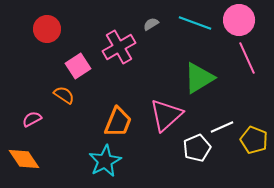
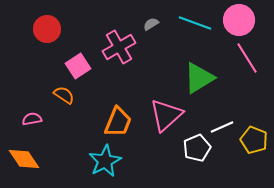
pink line: rotated 8 degrees counterclockwise
pink semicircle: rotated 18 degrees clockwise
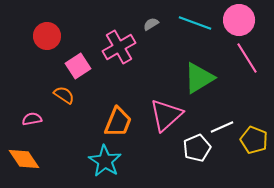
red circle: moved 7 px down
cyan star: rotated 12 degrees counterclockwise
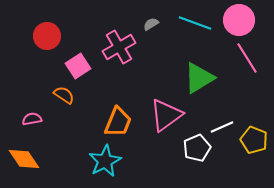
pink triangle: rotated 6 degrees clockwise
cyan star: rotated 12 degrees clockwise
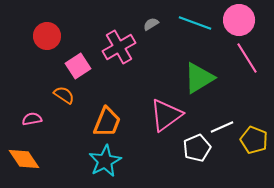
orange trapezoid: moved 11 px left
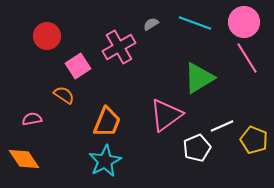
pink circle: moved 5 px right, 2 px down
white line: moved 1 px up
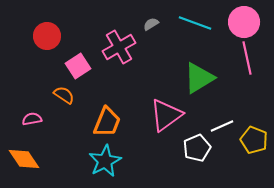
pink line: rotated 20 degrees clockwise
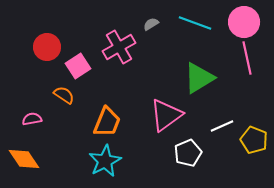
red circle: moved 11 px down
white pentagon: moved 9 px left, 5 px down
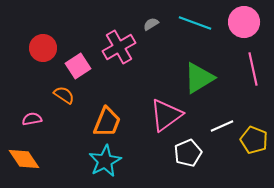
red circle: moved 4 px left, 1 px down
pink line: moved 6 px right, 11 px down
